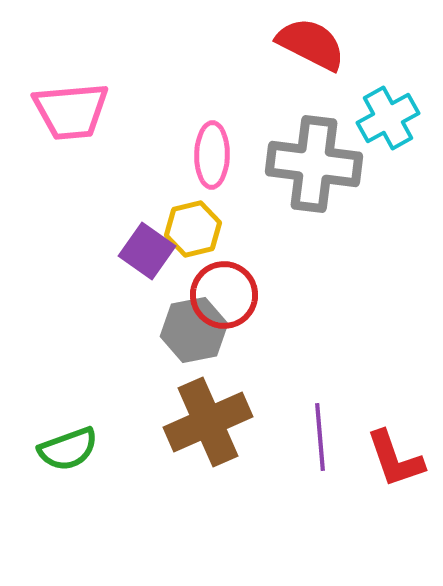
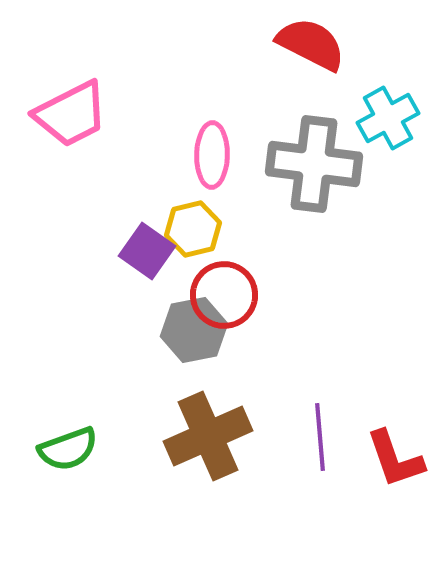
pink trapezoid: moved 3 px down; rotated 22 degrees counterclockwise
brown cross: moved 14 px down
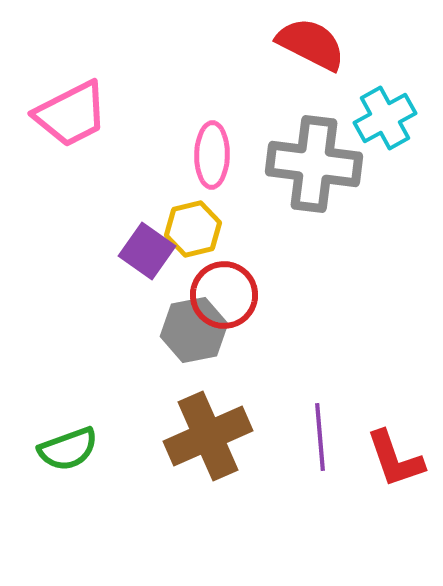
cyan cross: moved 3 px left
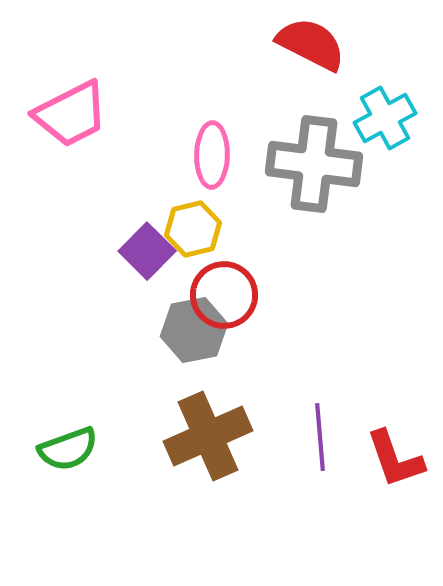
purple square: rotated 10 degrees clockwise
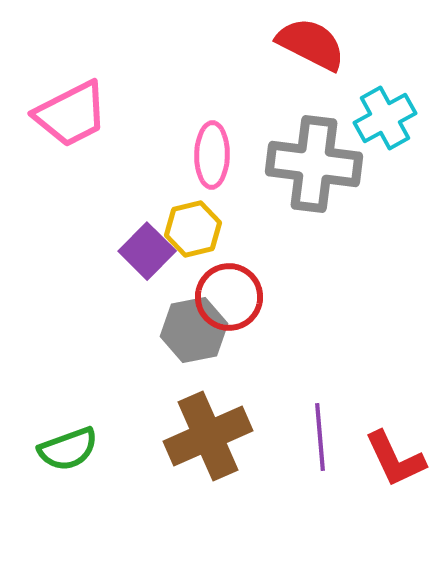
red circle: moved 5 px right, 2 px down
red L-shape: rotated 6 degrees counterclockwise
